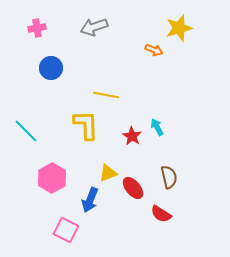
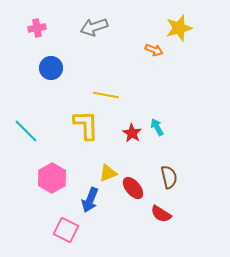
red star: moved 3 px up
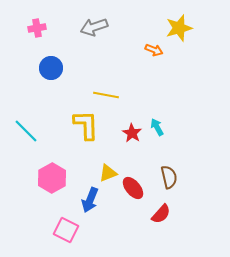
red semicircle: rotated 80 degrees counterclockwise
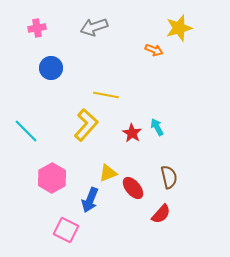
yellow L-shape: rotated 44 degrees clockwise
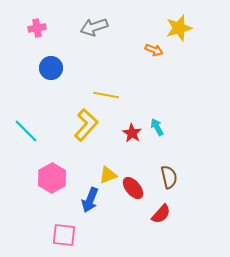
yellow triangle: moved 2 px down
pink square: moved 2 px left, 5 px down; rotated 20 degrees counterclockwise
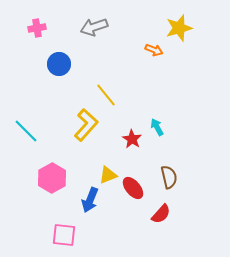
blue circle: moved 8 px right, 4 px up
yellow line: rotated 40 degrees clockwise
red star: moved 6 px down
